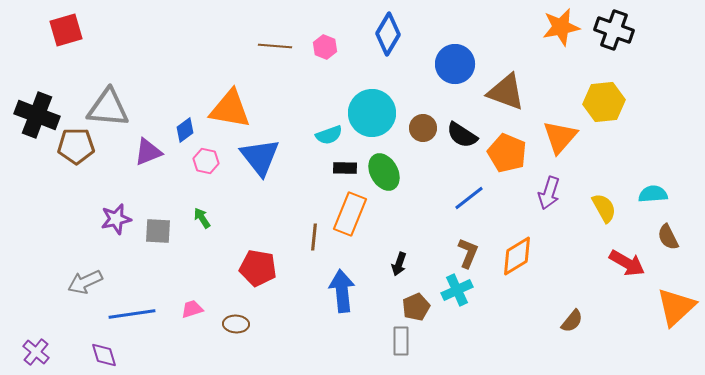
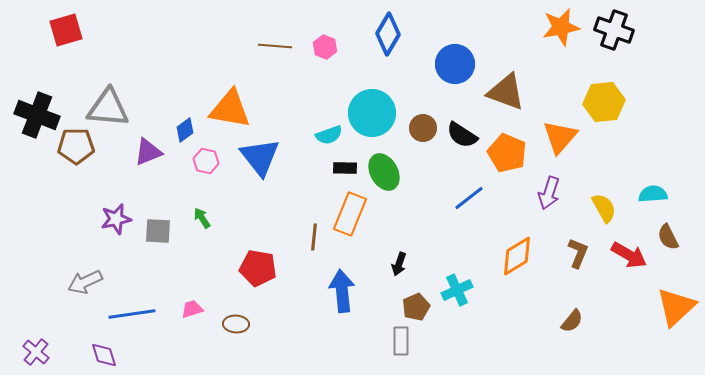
brown L-shape at (468, 253): moved 110 px right
red arrow at (627, 263): moved 2 px right, 8 px up
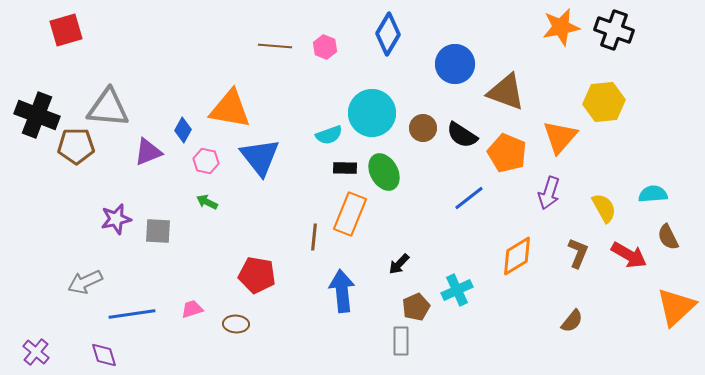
blue diamond at (185, 130): moved 2 px left; rotated 25 degrees counterclockwise
green arrow at (202, 218): moved 5 px right, 16 px up; rotated 30 degrees counterclockwise
black arrow at (399, 264): rotated 25 degrees clockwise
red pentagon at (258, 268): moved 1 px left, 7 px down
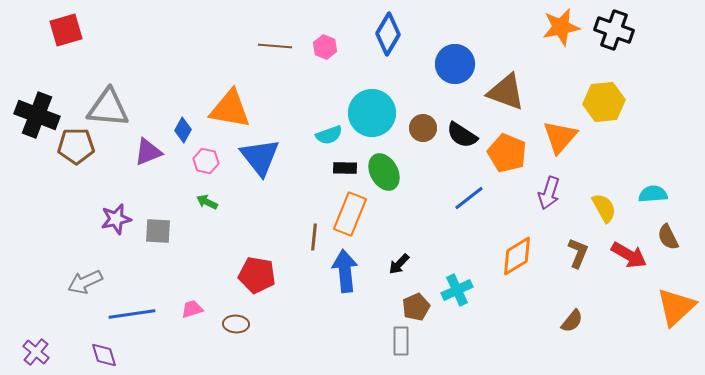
blue arrow at (342, 291): moved 3 px right, 20 px up
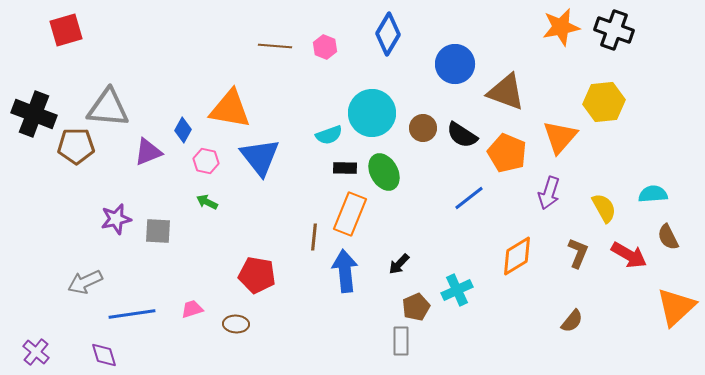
black cross at (37, 115): moved 3 px left, 1 px up
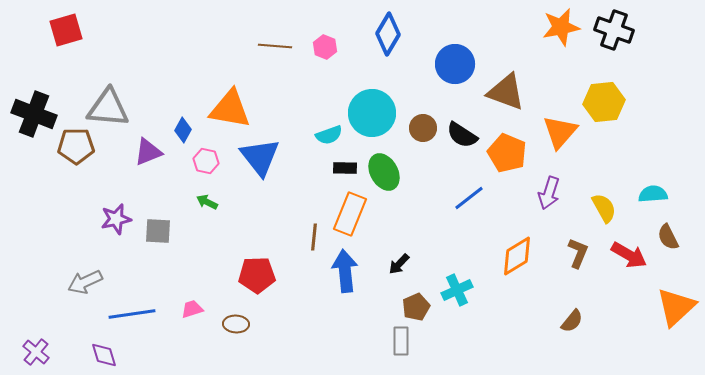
orange triangle at (560, 137): moved 5 px up
red pentagon at (257, 275): rotated 12 degrees counterclockwise
